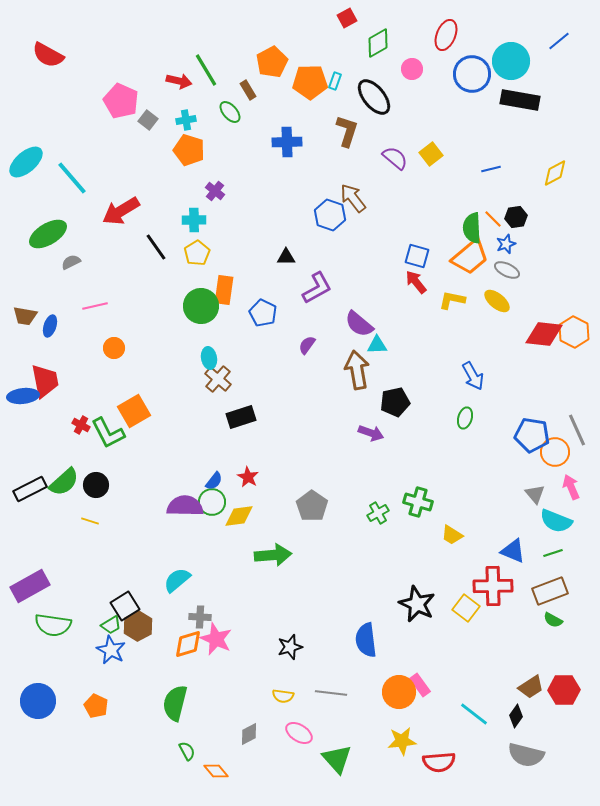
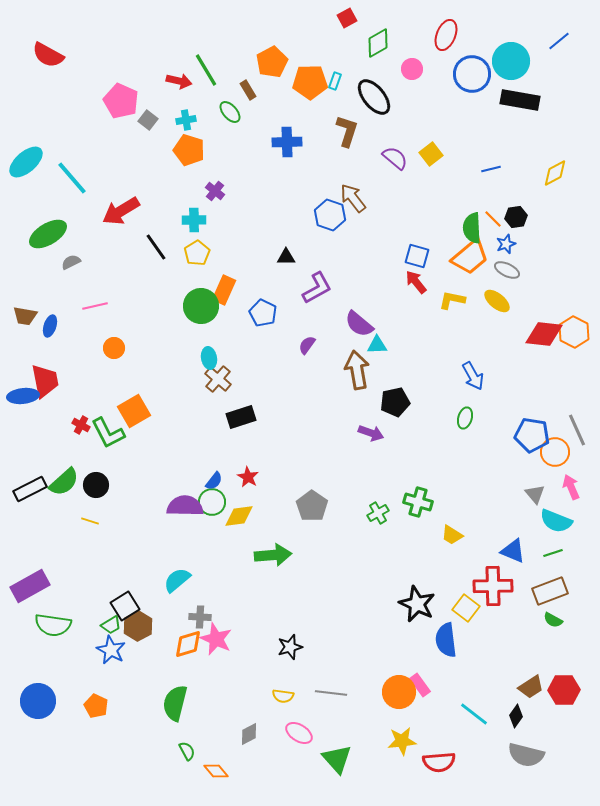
orange rectangle at (224, 290): rotated 16 degrees clockwise
blue semicircle at (366, 640): moved 80 px right
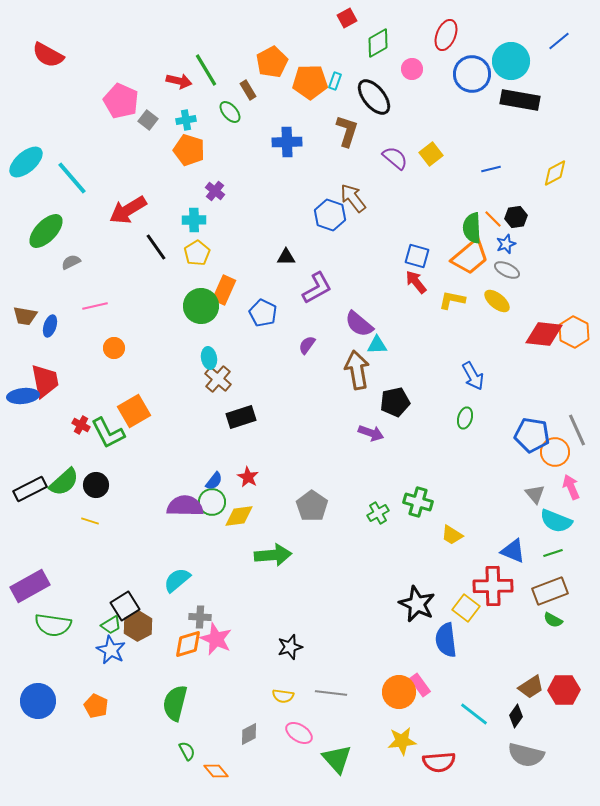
red arrow at (121, 211): moved 7 px right, 1 px up
green ellipse at (48, 234): moved 2 px left, 3 px up; rotated 15 degrees counterclockwise
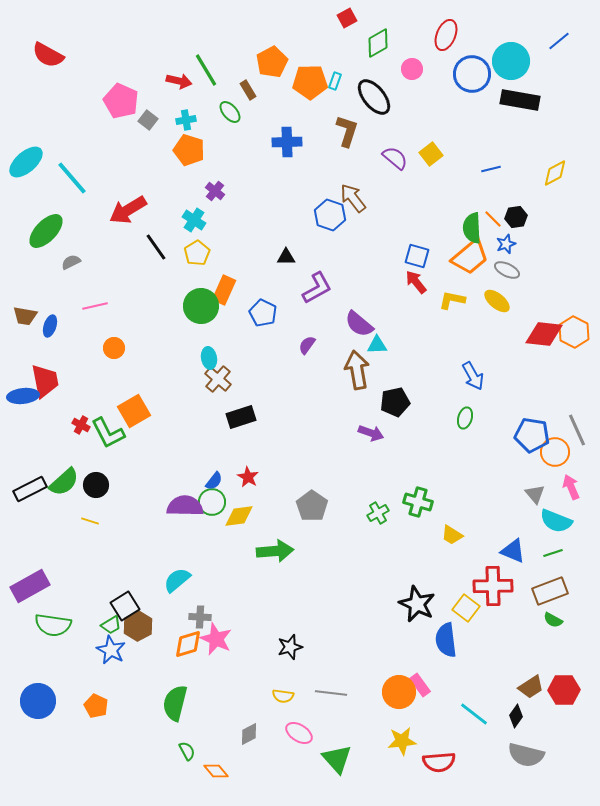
cyan cross at (194, 220): rotated 35 degrees clockwise
green arrow at (273, 555): moved 2 px right, 4 px up
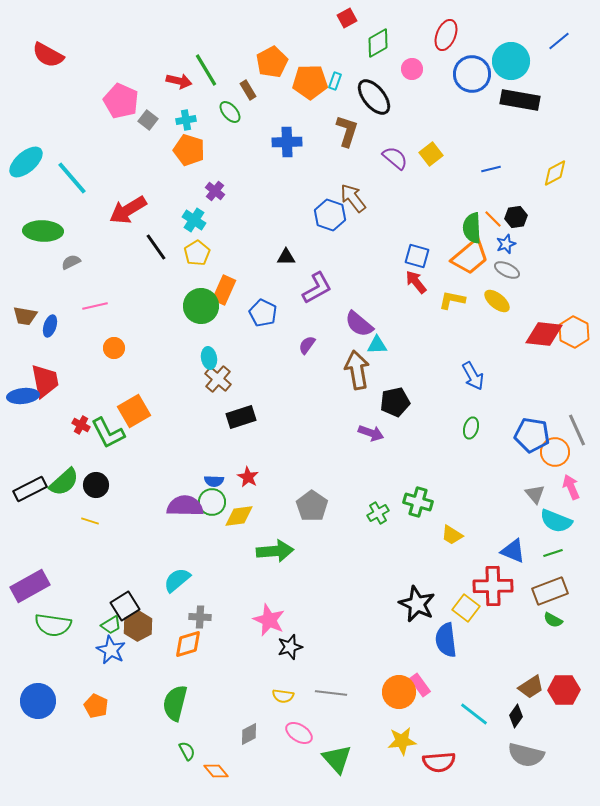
green ellipse at (46, 231): moved 3 px left; rotated 48 degrees clockwise
green ellipse at (465, 418): moved 6 px right, 10 px down
blue semicircle at (214, 481): rotated 54 degrees clockwise
pink star at (216, 639): moved 53 px right, 19 px up
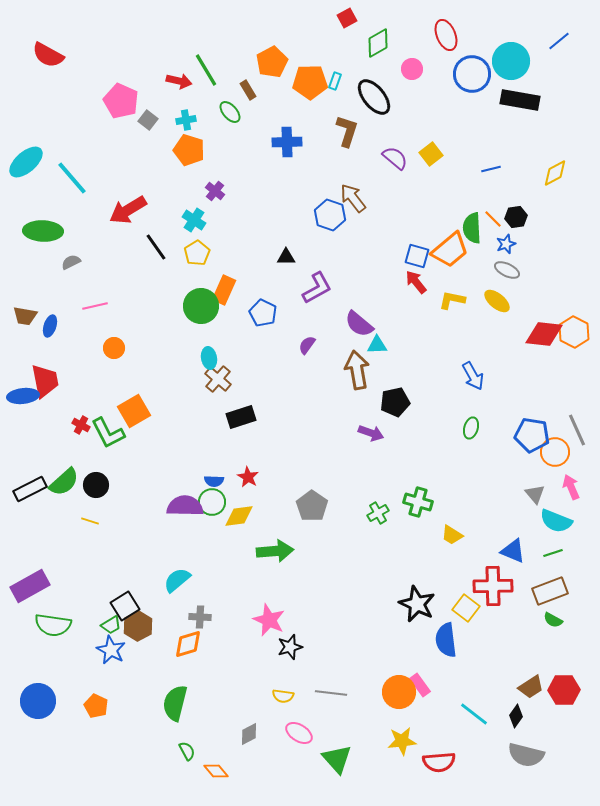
red ellipse at (446, 35): rotated 44 degrees counterclockwise
orange trapezoid at (470, 257): moved 20 px left, 7 px up
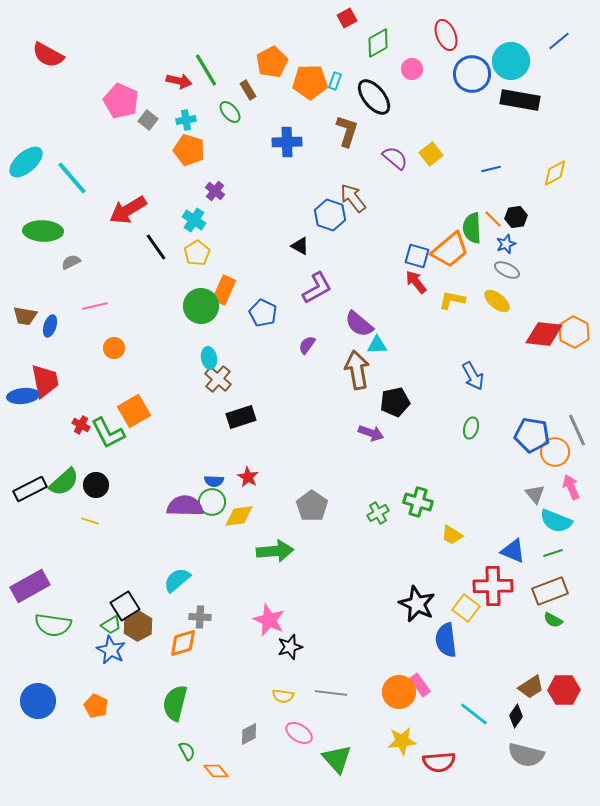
black triangle at (286, 257): moved 14 px right, 11 px up; rotated 30 degrees clockwise
orange diamond at (188, 644): moved 5 px left, 1 px up
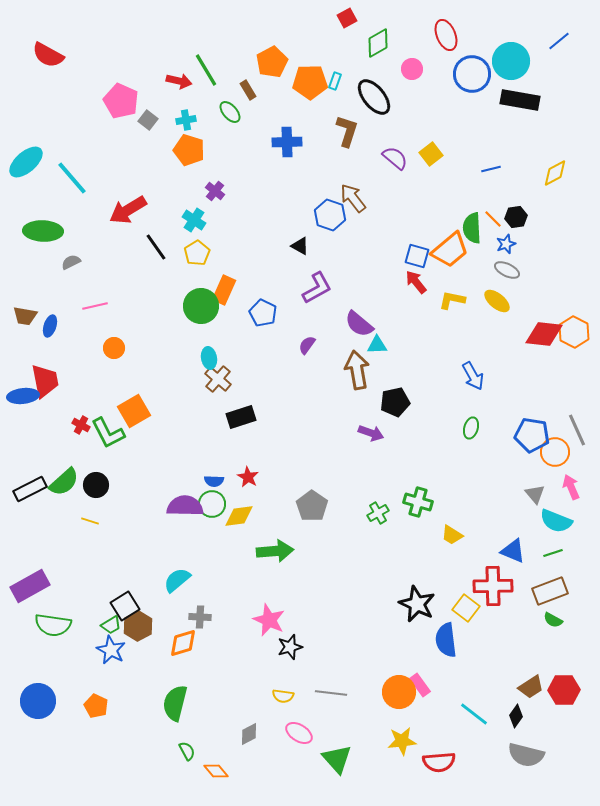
green circle at (212, 502): moved 2 px down
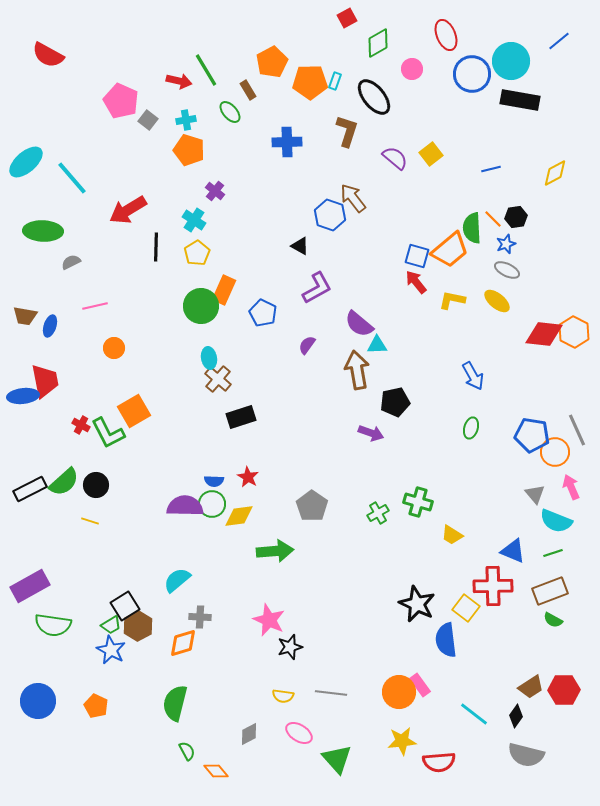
black line at (156, 247): rotated 36 degrees clockwise
